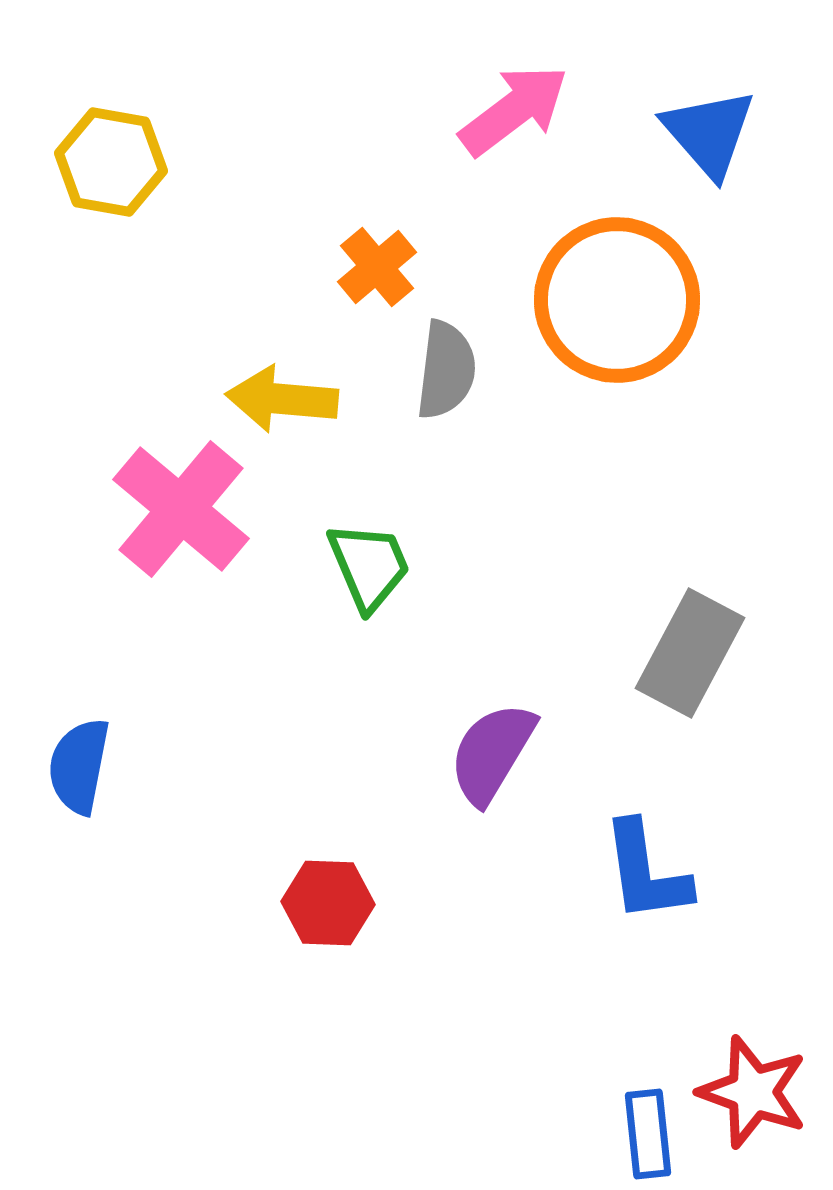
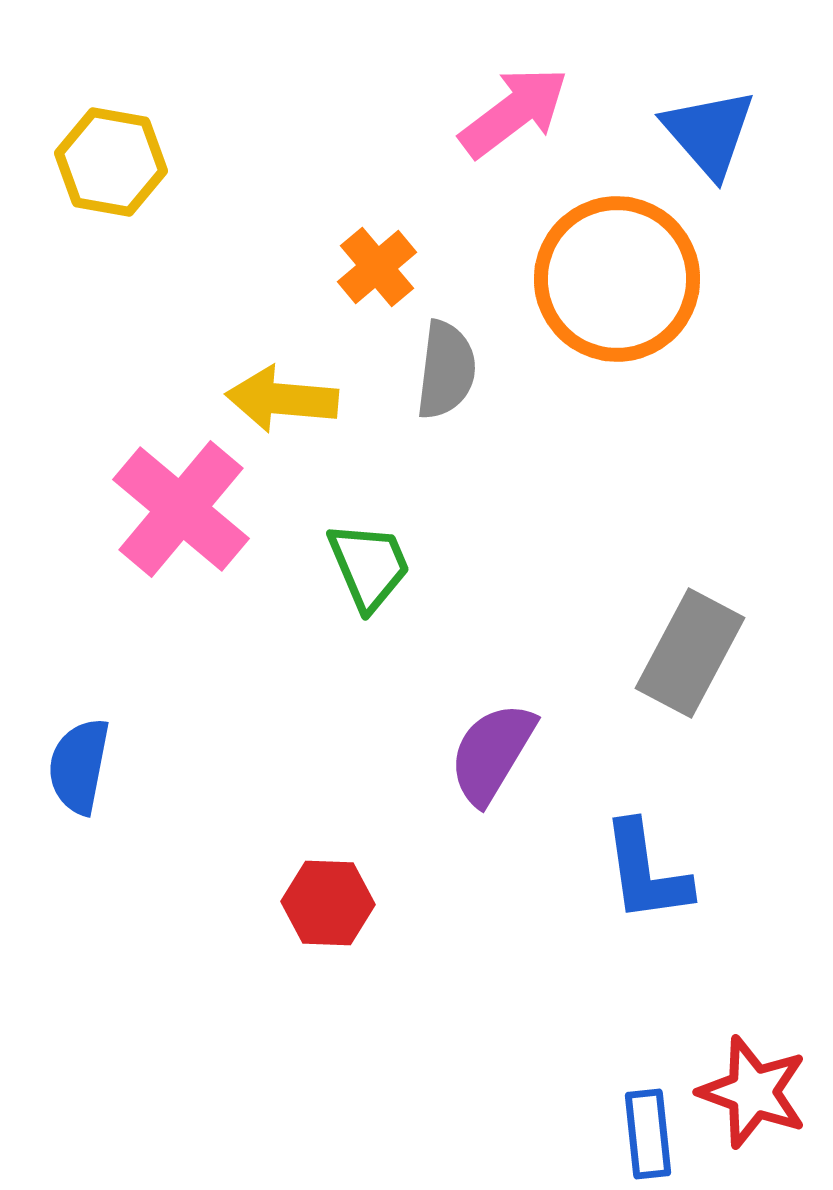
pink arrow: moved 2 px down
orange circle: moved 21 px up
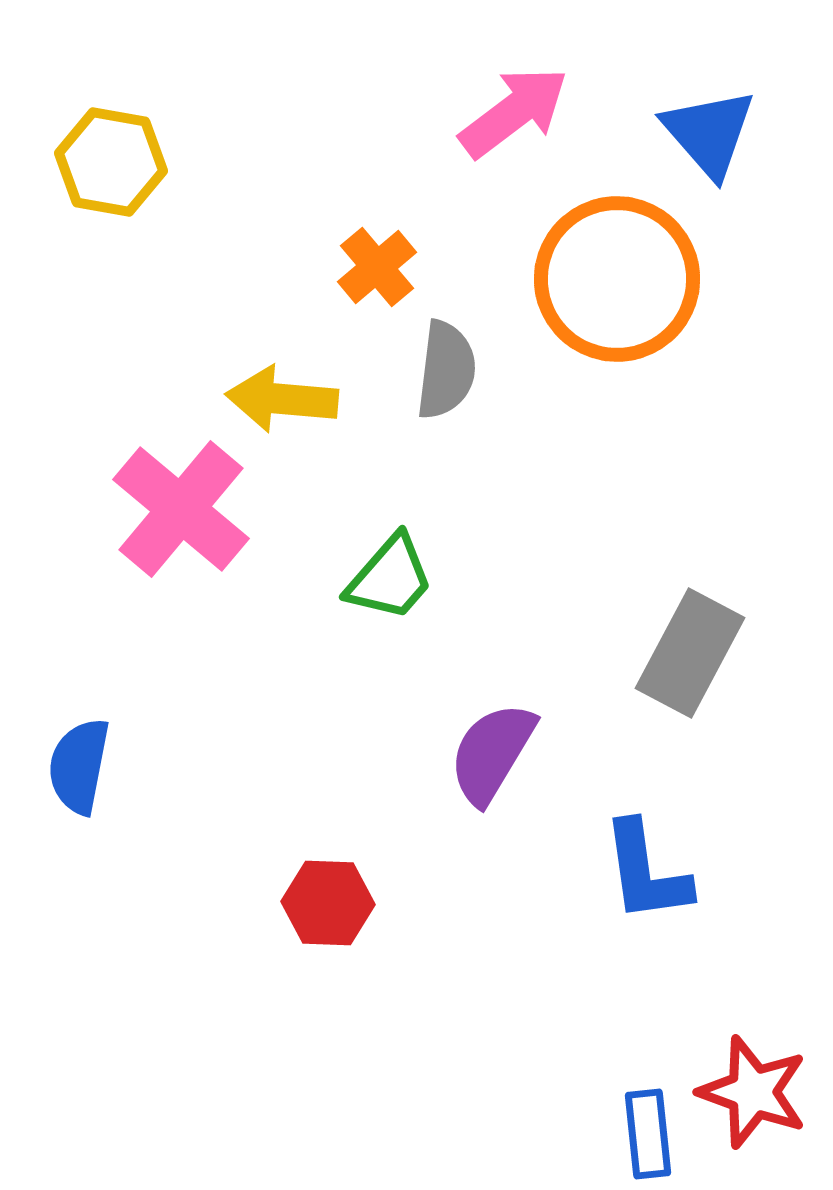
green trapezoid: moved 21 px right, 12 px down; rotated 64 degrees clockwise
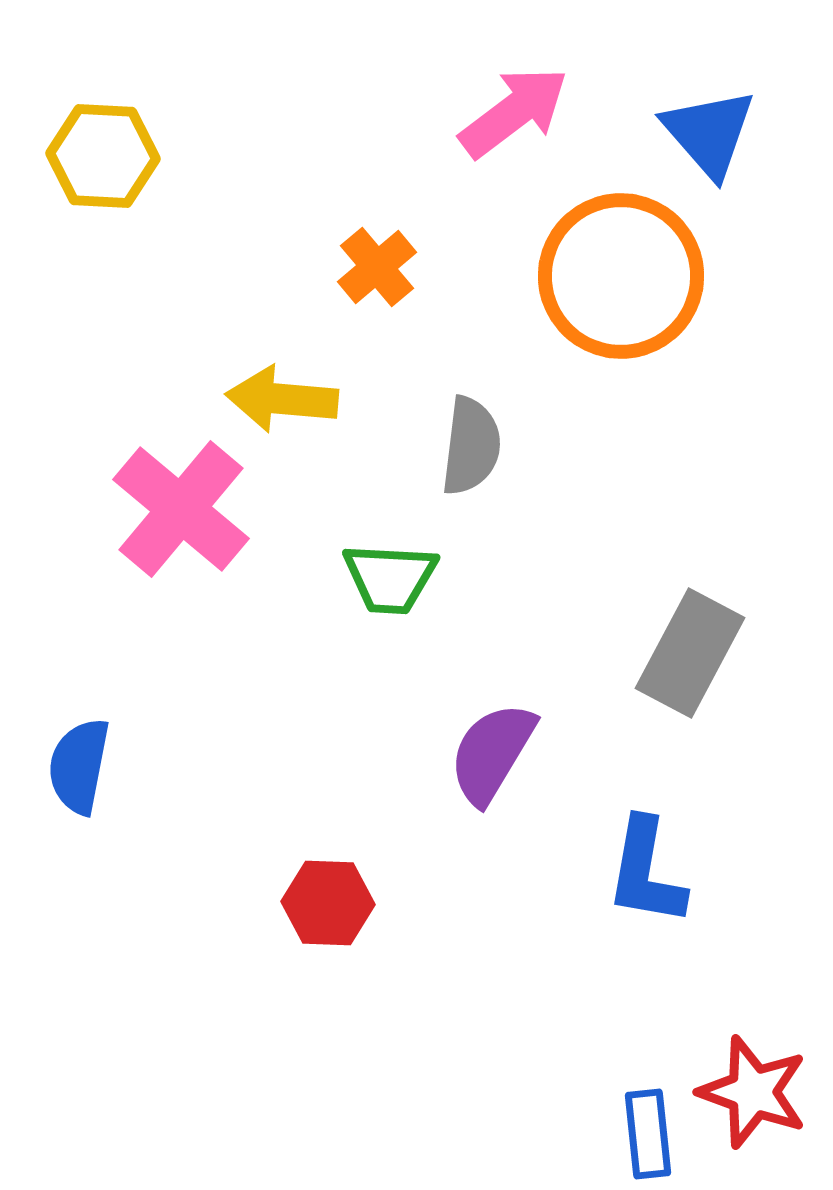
yellow hexagon: moved 8 px left, 6 px up; rotated 7 degrees counterclockwise
orange circle: moved 4 px right, 3 px up
gray semicircle: moved 25 px right, 76 px down
green trapezoid: rotated 52 degrees clockwise
blue L-shape: rotated 18 degrees clockwise
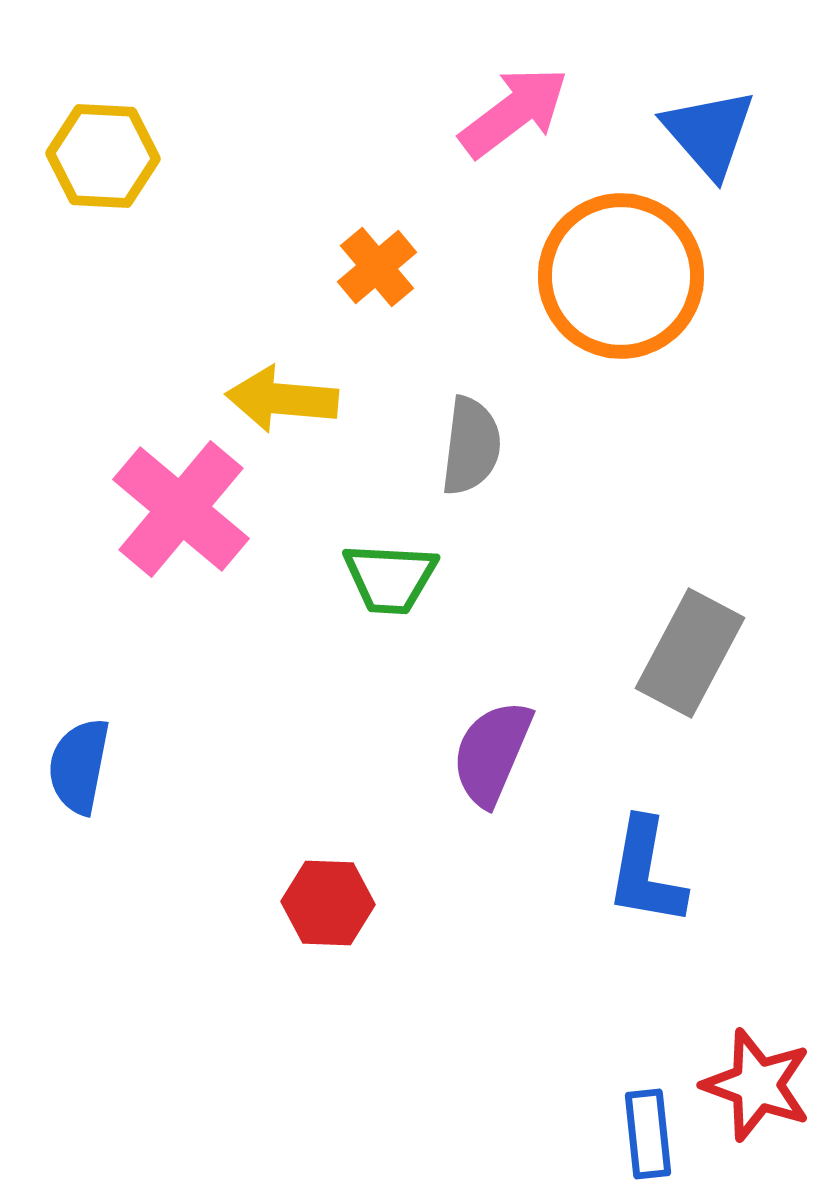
purple semicircle: rotated 8 degrees counterclockwise
red star: moved 4 px right, 7 px up
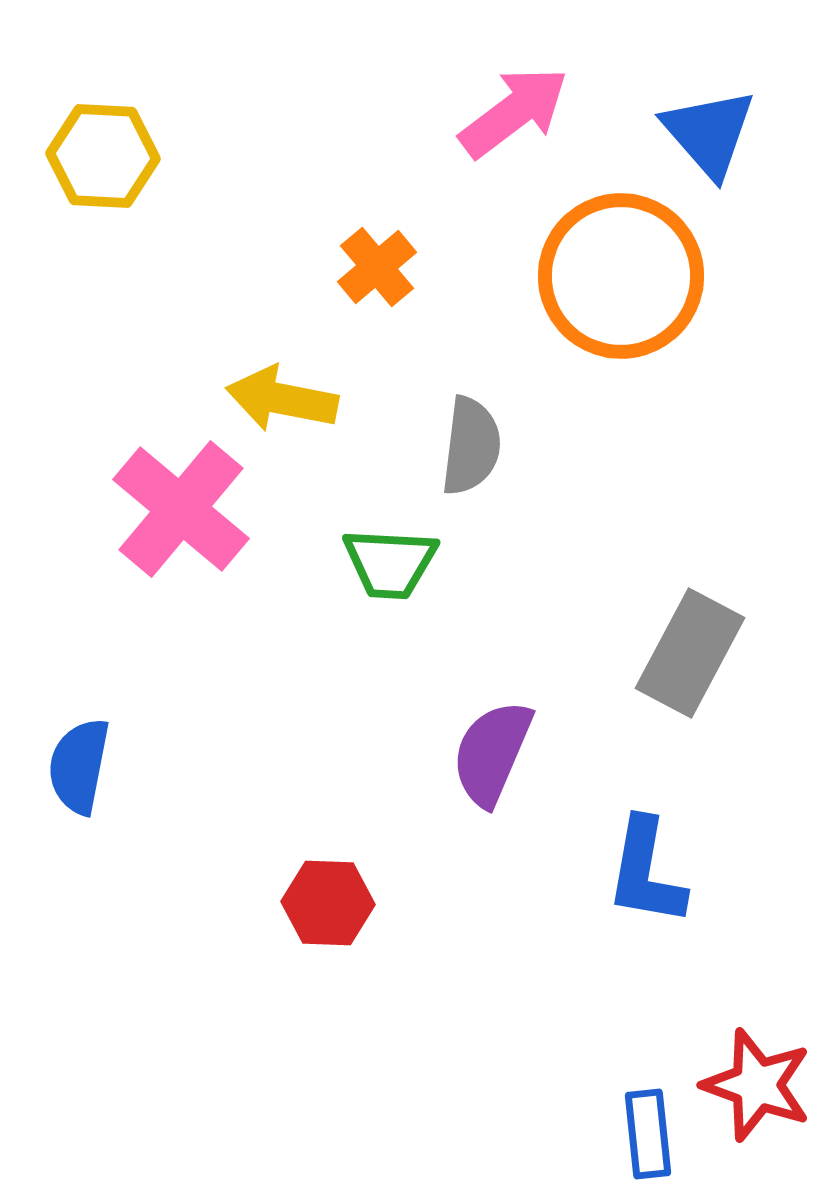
yellow arrow: rotated 6 degrees clockwise
green trapezoid: moved 15 px up
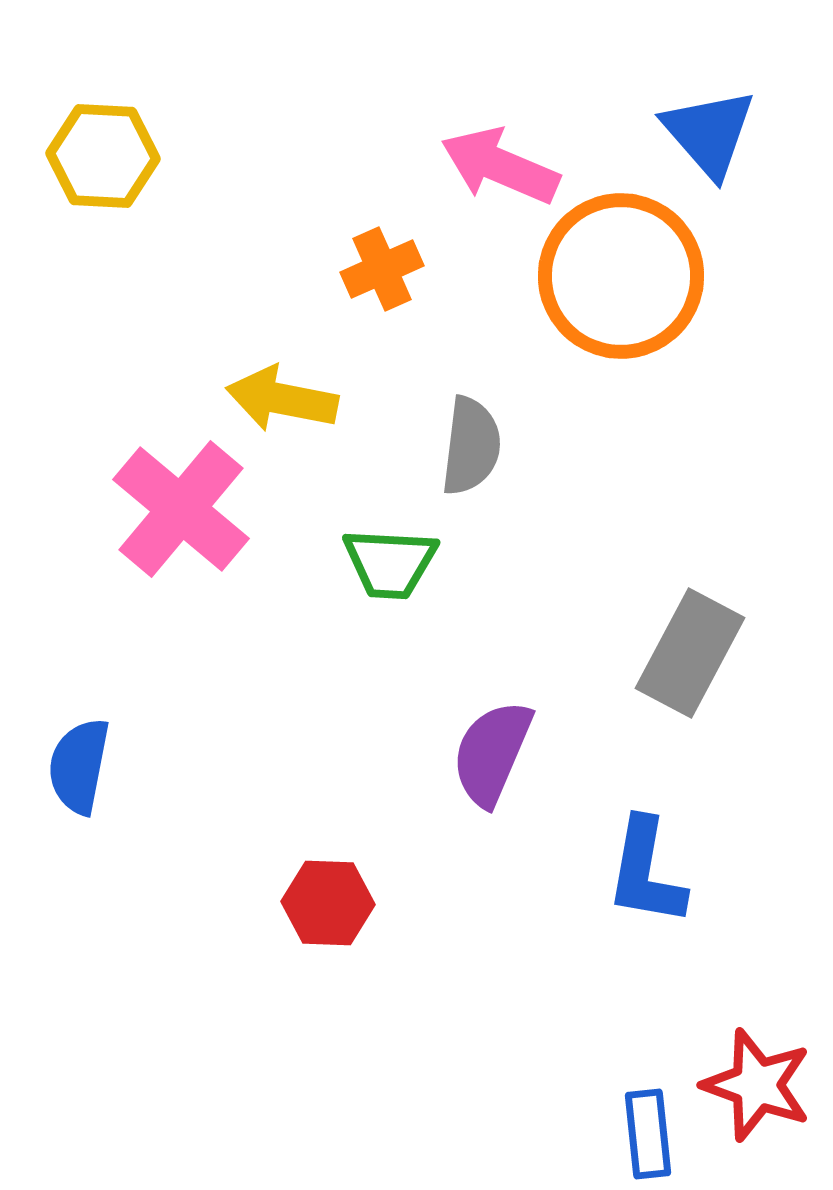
pink arrow: moved 14 px left, 54 px down; rotated 120 degrees counterclockwise
orange cross: moved 5 px right, 2 px down; rotated 16 degrees clockwise
